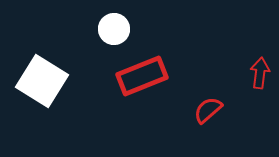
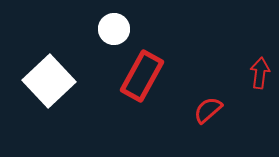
red rectangle: rotated 39 degrees counterclockwise
white square: moved 7 px right; rotated 15 degrees clockwise
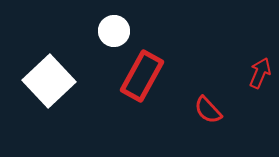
white circle: moved 2 px down
red arrow: rotated 16 degrees clockwise
red semicircle: rotated 92 degrees counterclockwise
